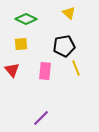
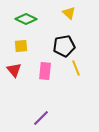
yellow square: moved 2 px down
red triangle: moved 2 px right
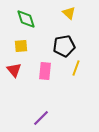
green diamond: rotated 45 degrees clockwise
yellow line: rotated 42 degrees clockwise
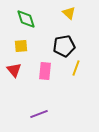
purple line: moved 2 px left, 4 px up; rotated 24 degrees clockwise
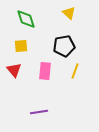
yellow line: moved 1 px left, 3 px down
purple line: moved 2 px up; rotated 12 degrees clockwise
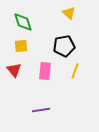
green diamond: moved 3 px left, 3 px down
purple line: moved 2 px right, 2 px up
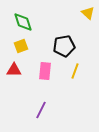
yellow triangle: moved 19 px right
yellow square: rotated 16 degrees counterclockwise
red triangle: rotated 49 degrees counterclockwise
purple line: rotated 54 degrees counterclockwise
